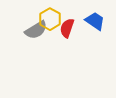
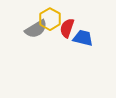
blue trapezoid: moved 12 px left, 17 px down; rotated 20 degrees counterclockwise
gray semicircle: moved 1 px up
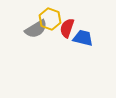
yellow hexagon: rotated 10 degrees counterclockwise
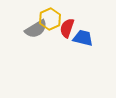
yellow hexagon: rotated 15 degrees clockwise
